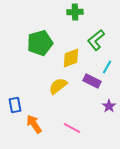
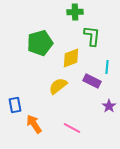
green L-shape: moved 4 px left, 4 px up; rotated 135 degrees clockwise
cyan line: rotated 24 degrees counterclockwise
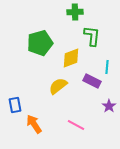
pink line: moved 4 px right, 3 px up
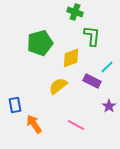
green cross: rotated 21 degrees clockwise
cyan line: rotated 40 degrees clockwise
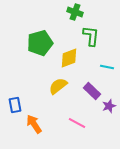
green L-shape: moved 1 px left
yellow diamond: moved 2 px left
cyan line: rotated 56 degrees clockwise
purple rectangle: moved 10 px down; rotated 18 degrees clockwise
purple star: rotated 16 degrees clockwise
pink line: moved 1 px right, 2 px up
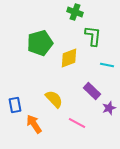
green L-shape: moved 2 px right
cyan line: moved 2 px up
yellow semicircle: moved 4 px left, 13 px down; rotated 84 degrees clockwise
purple star: moved 2 px down
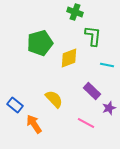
blue rectangle: rotated 42 degrees counterclockwise
pink line: moved 9 px right
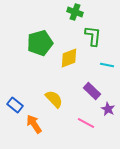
purple star: moved 1 px left, 1 px down; rotated 24 degrees counterclockwise
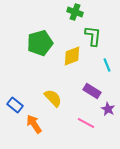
yellow diamond: moved 3 px right, 2 px up
cyan line: rotated 56 degrees clockwise
purple rectangle: rotated 12 degrees counterclockwise
yellow semicircle: moved 1 px left, 1 px up
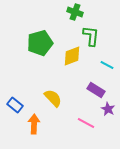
green L-shape: moved 2 px left
cyan line: rotated 40 degrees counterclockwise
purple rectangle: moved 4 px right, 1 px up
orange arrow: rotated 36 degrees clockwise
